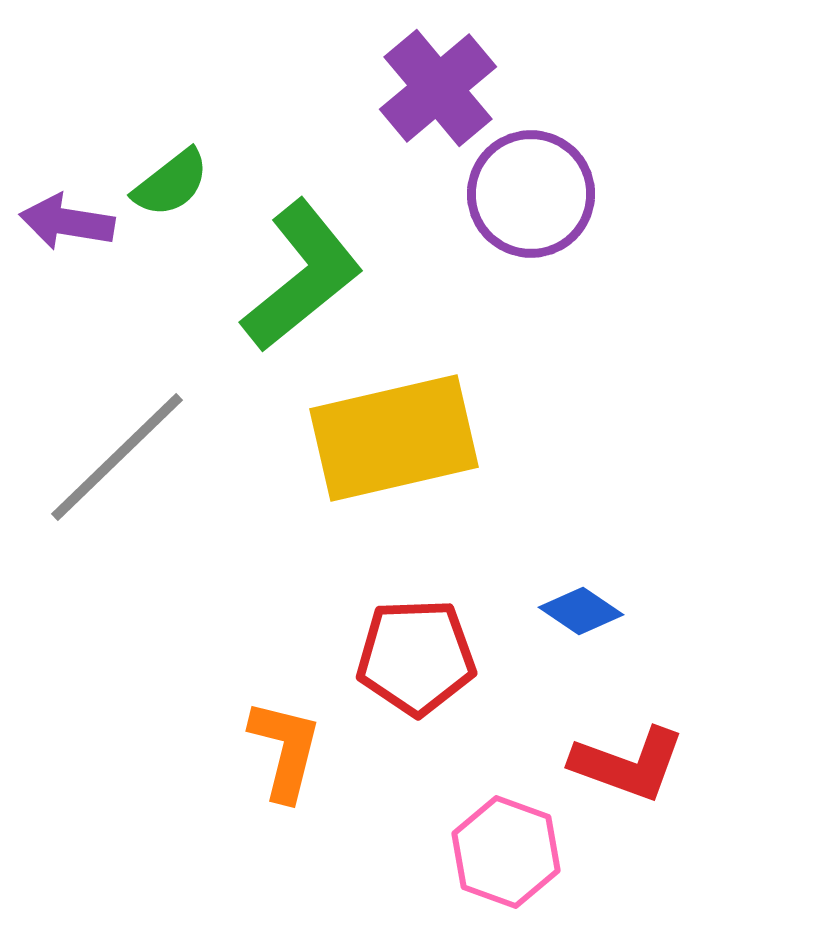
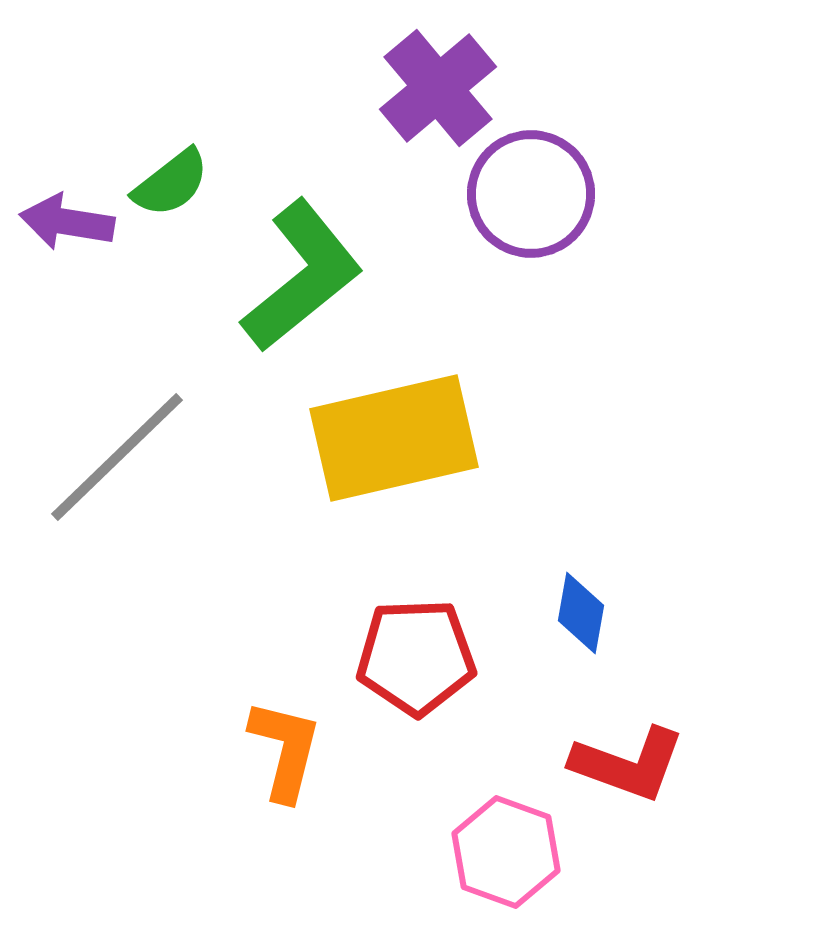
blue diamond: moved 2 px down; rotated 66 degrees clockwise
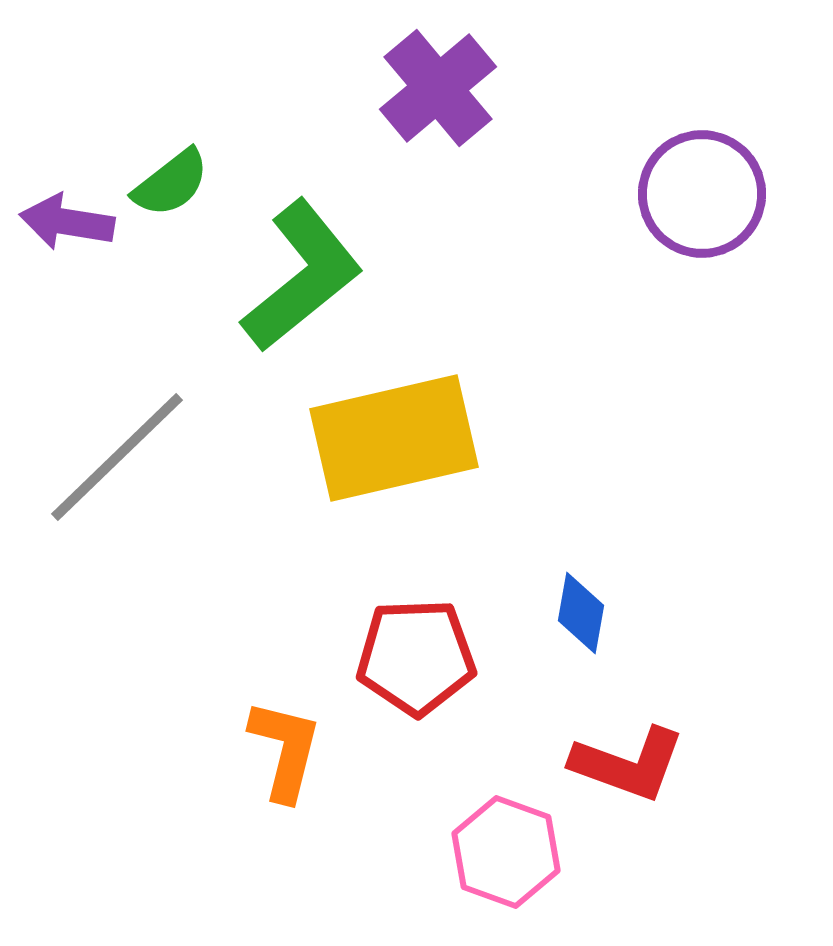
purple circle: moved 171 px right
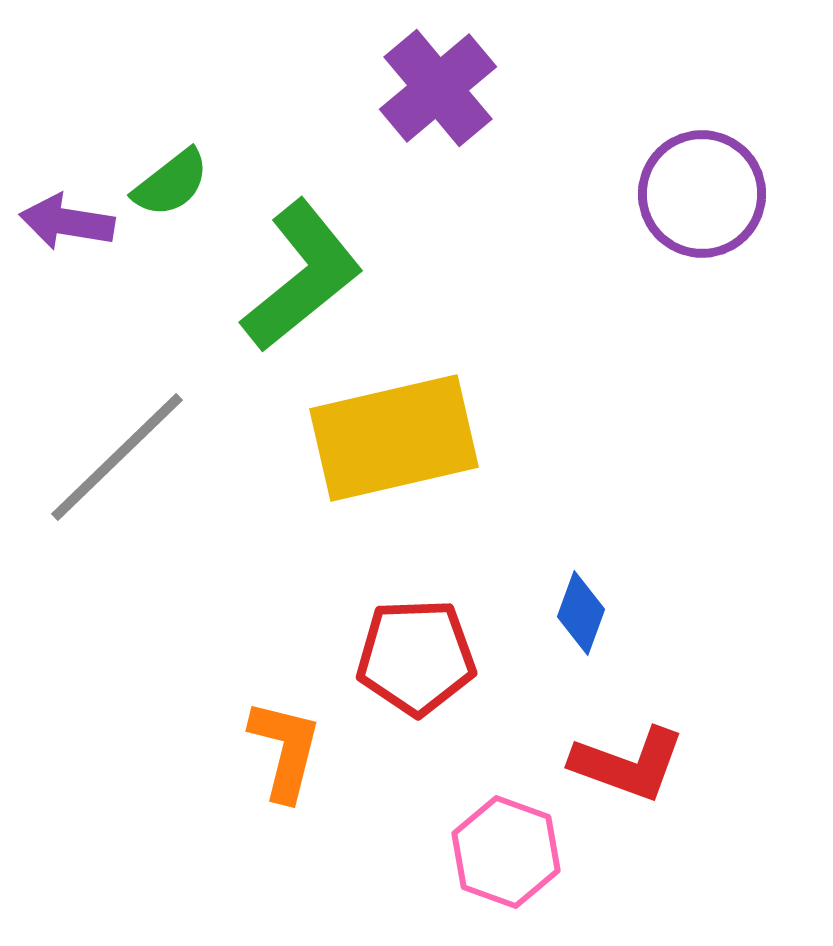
blue diamond: rotated 10 degrees clockwise
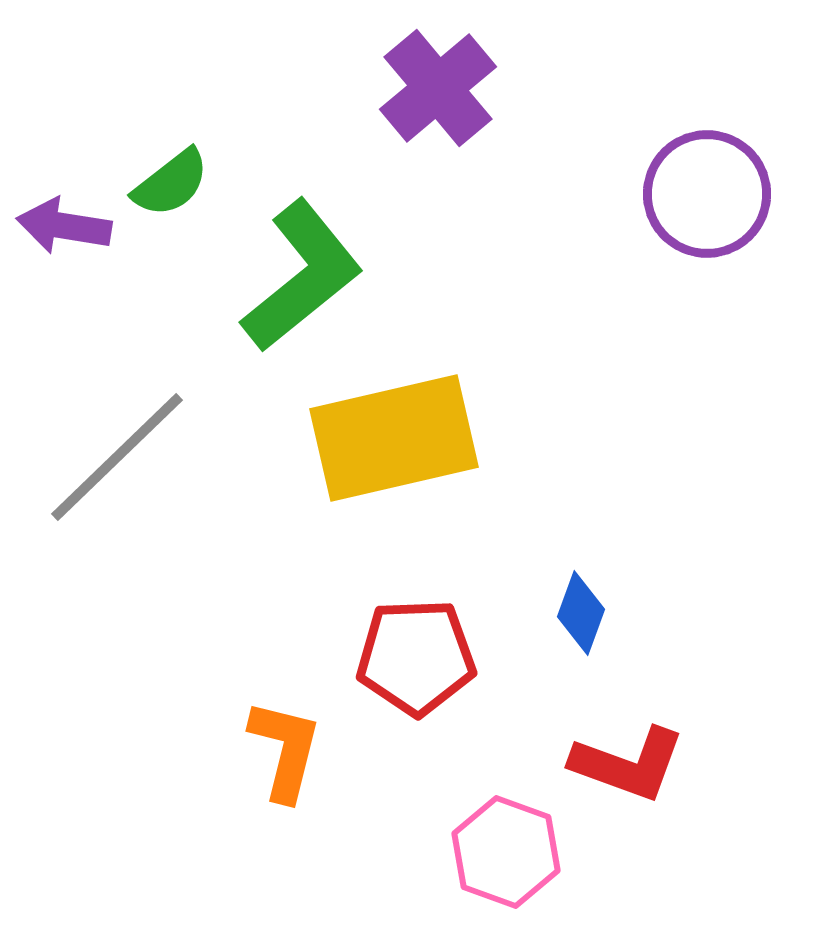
purple circle: moved 5 px right
purple arrow: moved 3 px left, 4 px down
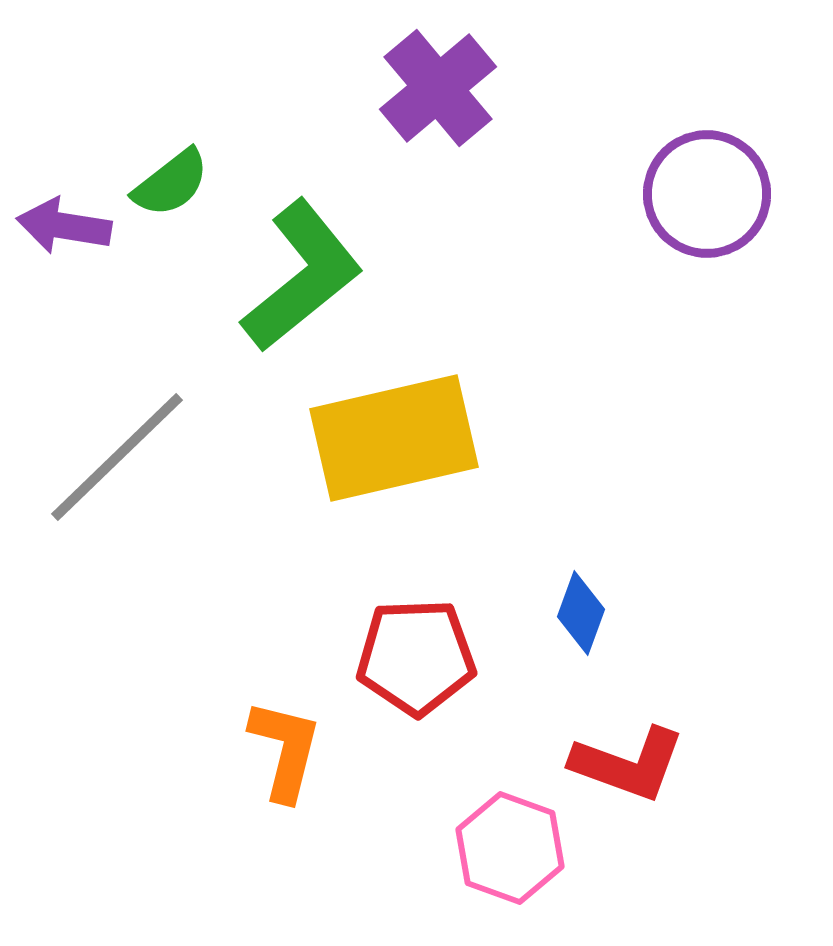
pink hexagon: moved 4 px right, 4 px up
